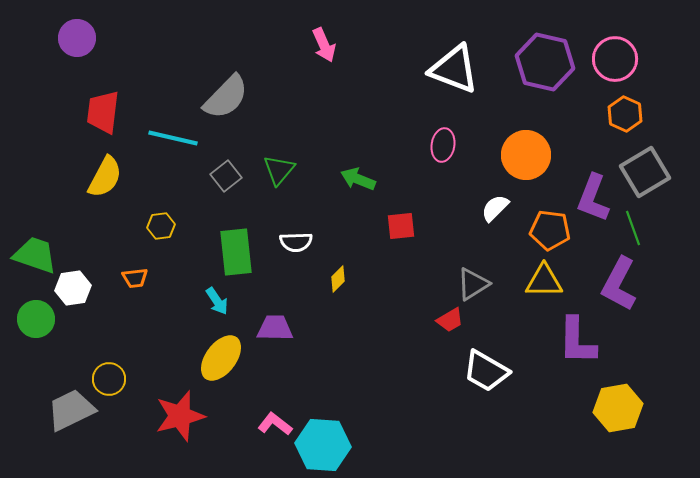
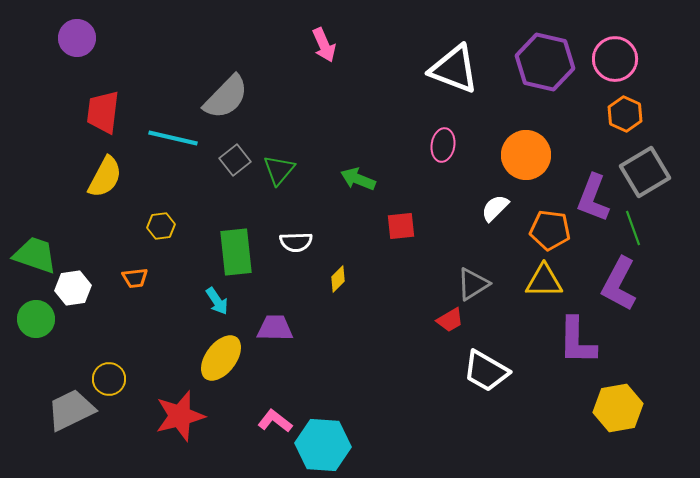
gray square at (226, 176): moved 9 px right, 16 px up
pink L-shape at (275, 424): moved 3 px up
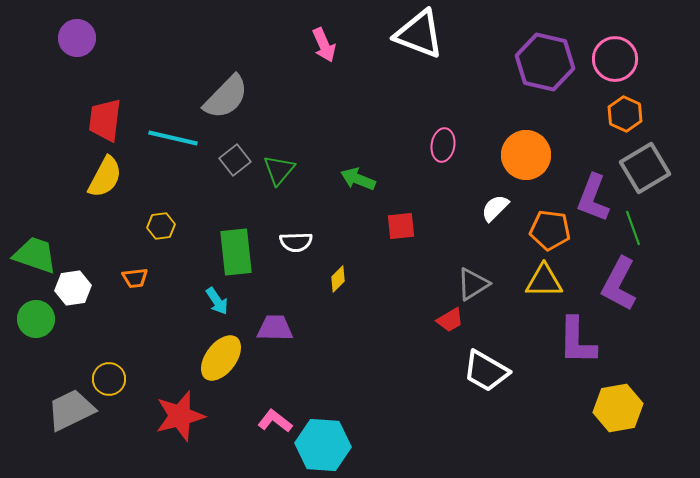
white triangle at (454, 69): moved 35 px left, 35 px up
red trapezoid at (103, 112): moved 2 px right, 8 px down
gray square at (645, 172): moved 4 px up
